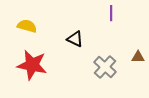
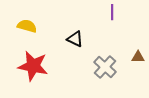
purple line: moved 1 px right, 1 px up
red star: moved 1 px right, 1 px down
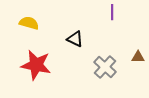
yellow semicircle: moved 2 px right, 3 px up
red star: moved 3 px right, 1 px up
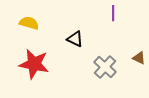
purple line: moved 1 px right, 1 px down
brown triangle: moved 1 px right, 1 px down; rotated 24 degrees clockwise
red star: moved 2 px left, 1 px up
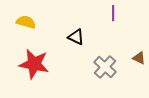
yellow semicircle: moved 3 px left, 1 px up
black triangle: moved 1 px right, 2 px up
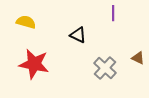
black triangle: moved 2 px right, 2 px up
brown triangle: moved 1 px left
gray cross: moved 1 px down
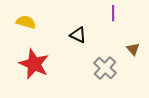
brown triangle: moved 5 px left, 9 px up; rotated 24 degrees clockwise
red star: rotated 12 degrees clockwise
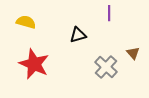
purple line: moved 4 px left
black triangle: rotated 42 degrees counterclockwise
brown triangle: moved 4 px down
gray cross: moved 1 px right, 1 px up
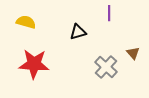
black triangle: moved 3 px up
red star: rotated 20 degrees counterclockwise
